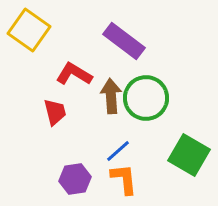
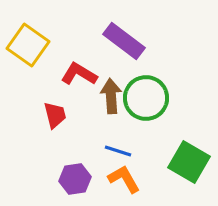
yellow square: moved 1 px left, 15 px down
red L-shape: moved 5 px right
red trapezoid: moved 3 px down
blue line: rotated 60 degrees clockwise
green square: moved 7 px down
orange L-shape: rotated 24 degrees counterclockwise
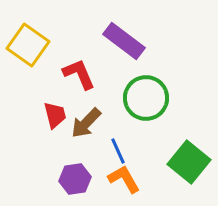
red L-shape: rotated 36 degrees clockwise
brown arrow: moved 25 px left, 27 px down; rotated 132 degrees counterclockwise
blue line: rotated 48 degrees clockwise
green square: rotated 9 degrees clockwise
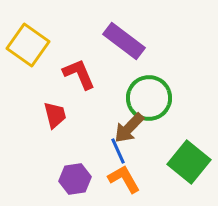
green circle: moved 3 px right
brown arrow: moved 43 px right, 5 px down
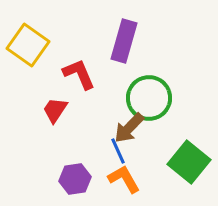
purple rectangle: rotated 69 degrees clockwise
red trapezoid: moved 5 px up; rotated 132 degrees counterclockwise
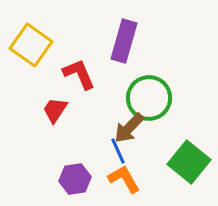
yellow square: moved 3 px right
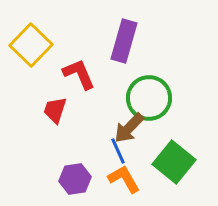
yellow square: rotated 9 degrees clockwise
red trapezoid: rotated 16 degrees counterclockwise
green square: moved 15 px left
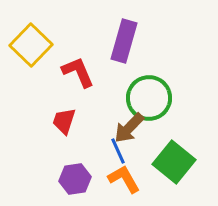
red L-shape: moved 1 px left, 2 px up
red trapezoid: moved 9 px right, 11 px down
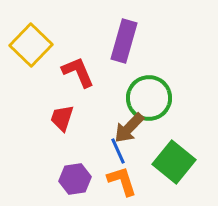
red trapezoid: moved 2 px left, 3 px up
orange L-shape: moved 2 px left, 2 px down; rotated 12 degrees clockwise
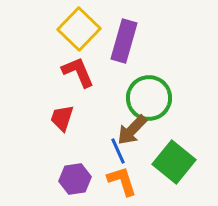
yellow square: moved 48 px right, 16 px up
brown arrow: moved 3 px right, 2 px down
